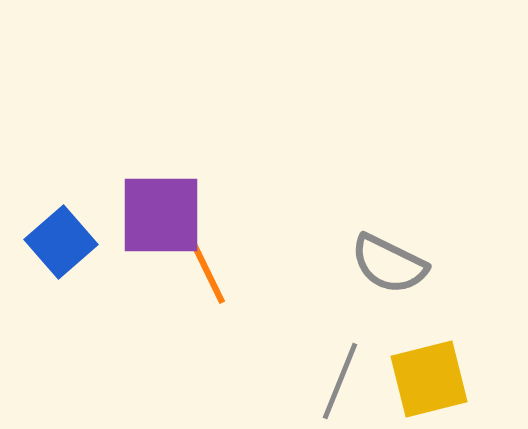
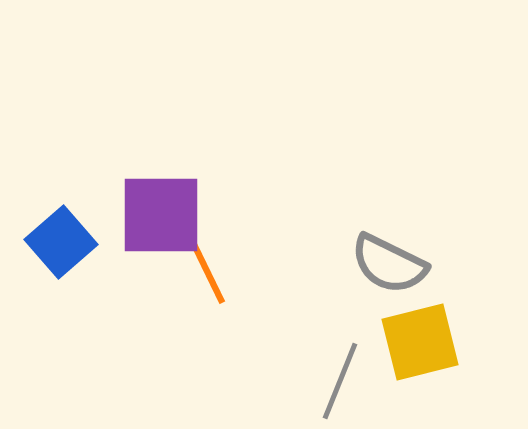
yellow square: moved 9 px left, 37 px up
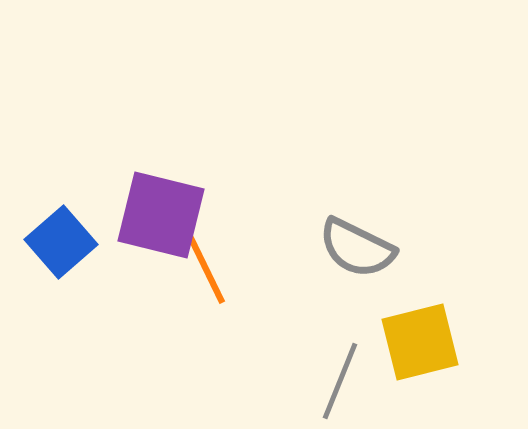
purple square: rotated 14 degrees clockwise
gray semicircle: moved 32 px left, 16 px up
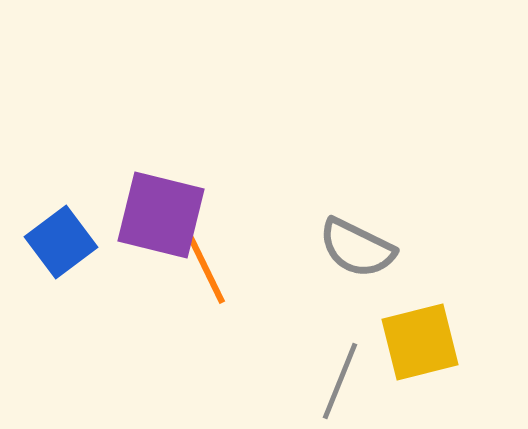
blue square: rotated 4 degrees clockwise
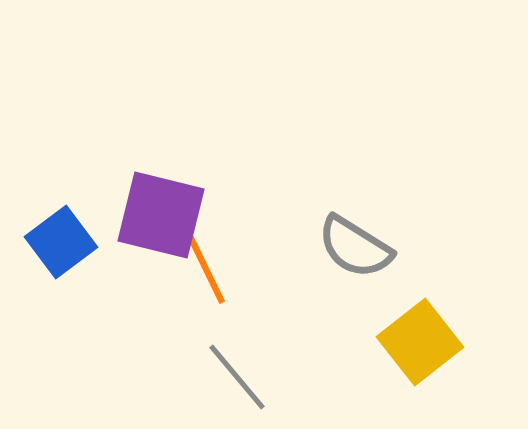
gray semicircle: moved 2 px left, 1 px up; rotated 6 degrees clockwise
yellow square: rotated 24 degrees counterclockwise
gray line: moved 103 px left, 4 px up; rotated 62 degrees counterclockwise
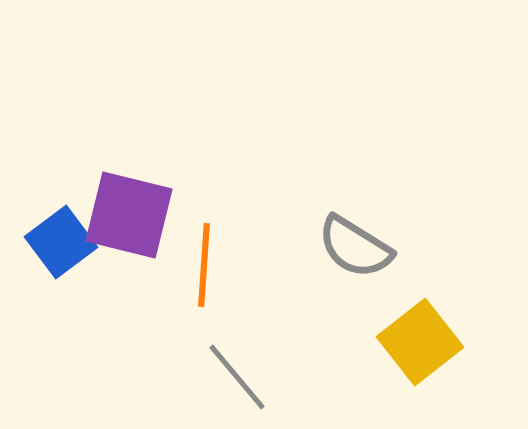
purple square: moved 32 px left
orange line: rotated 30 degrees clockwise
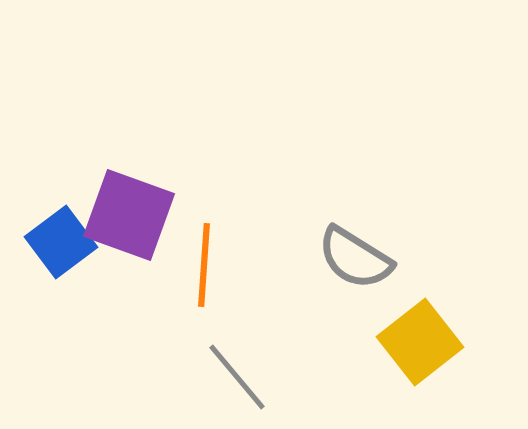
purple square: rotated 6 degrees clockwise
gray semicircle: moved 11 px down
